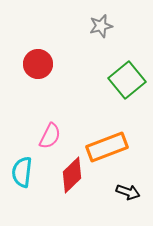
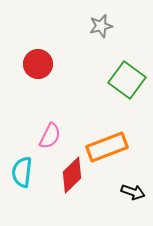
green square: rotated 15 degrees counterclockwise
black arrow: moved 5 px right
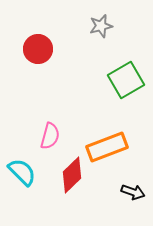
red circle: moved 15 px up
green square: moved 1 px left; rotated 24 degrees clockwise
pink semicircle: rotated 12 degrees counterclockwise
cyan semicircle: rotated 128 degrees clockwise
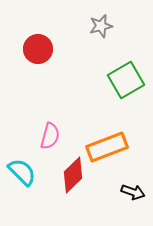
red diamond: moved 1 px right
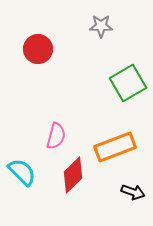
gray star: rotated 15 degrees clockwise
green square: moved 2 px right, 3 px down
pink semicircle: moved 6 px right
orange rectangle: moved 8 px right
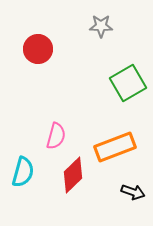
cyan semicircle: moved 1 px right; rotated 60 degrees clockwise
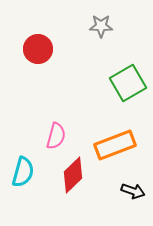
orange rectangle: moved 2 px up
black arrow: moved 1 px up
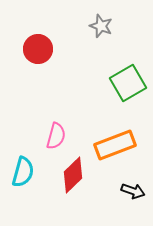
gray star: rotated 20 degrees clockwise
